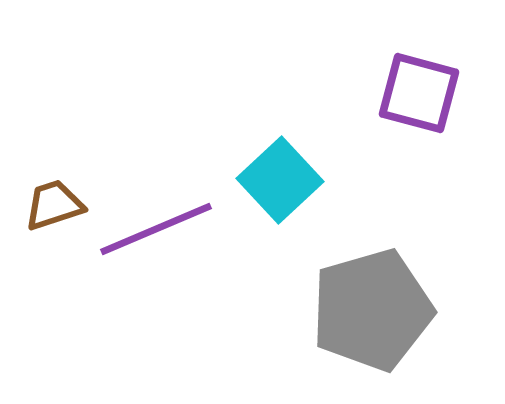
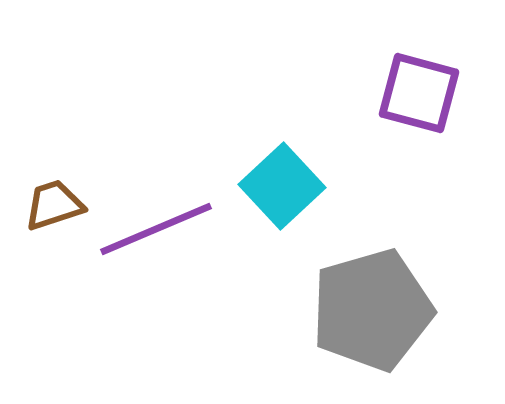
cyan square: moved 2 px right, 6 px down
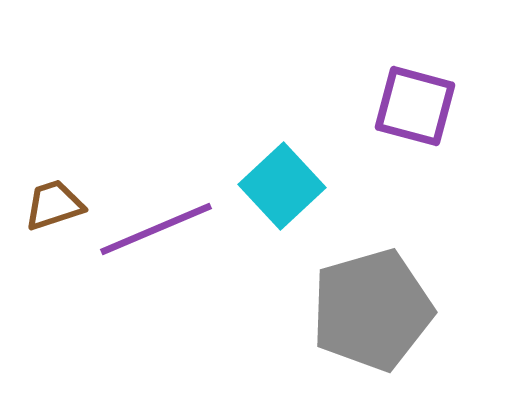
purple square: moved 4 px left, 13 px down
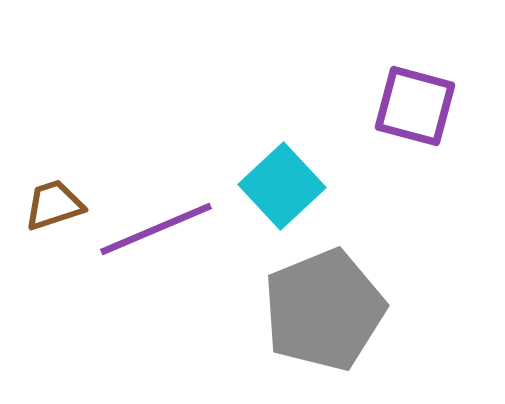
gray pentagon: moved 48 px left; rotated 6 degrees counterclockwise
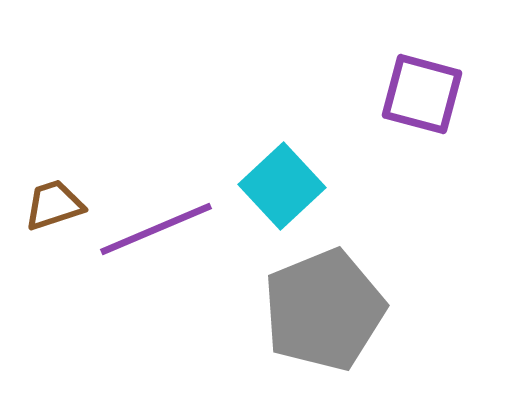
purple square: moved 7 px right, 12 px up
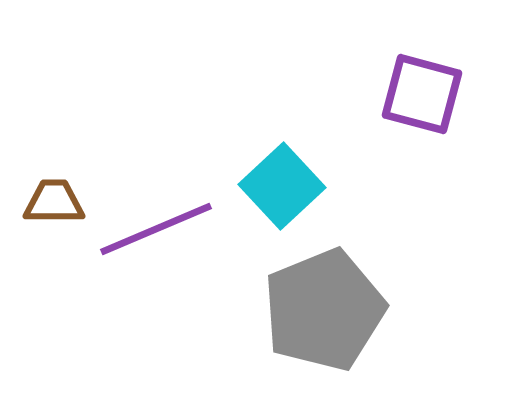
brown trapezoid: moved 3 px up; rotated 18 degrees clockwise
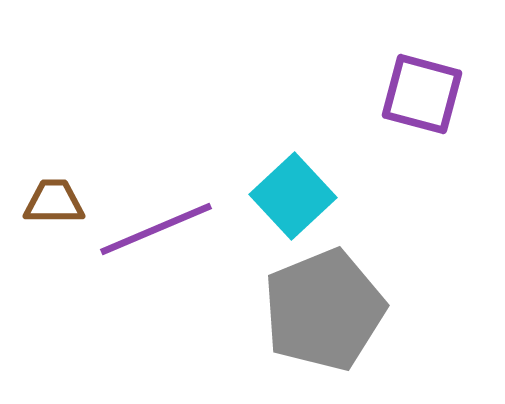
cyan square: moved 11 px right, 10 px down
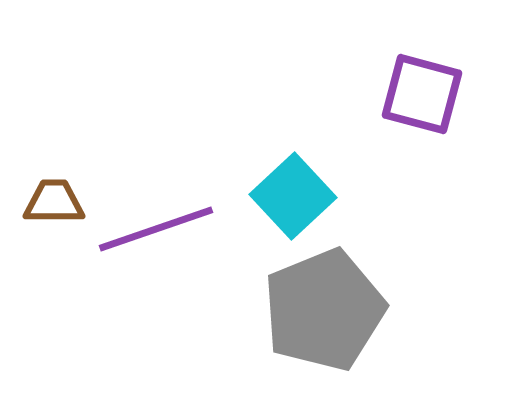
purple line: rotated 4 degrees clockwise
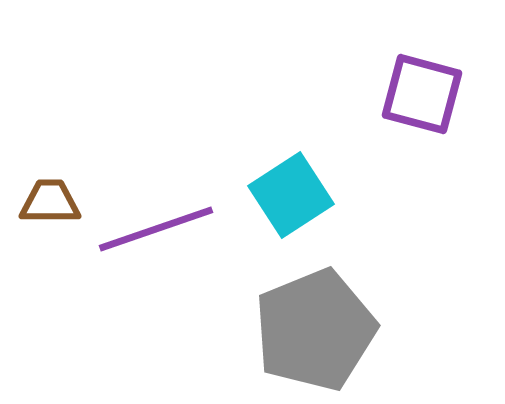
cyan square: moved 2 px left, 1 px up; rotated 10 degrees clockwise
brown trapezoid: moved 4 px left
gray pentagon: moved 9 px left, 20 px down
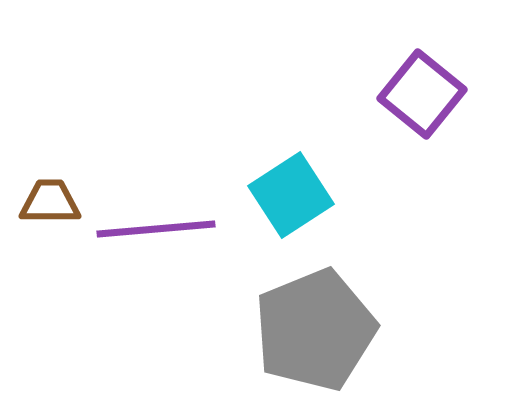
purple square: rotated 24 degrees clockwise
purple line: rotated 14 degrees clockwise
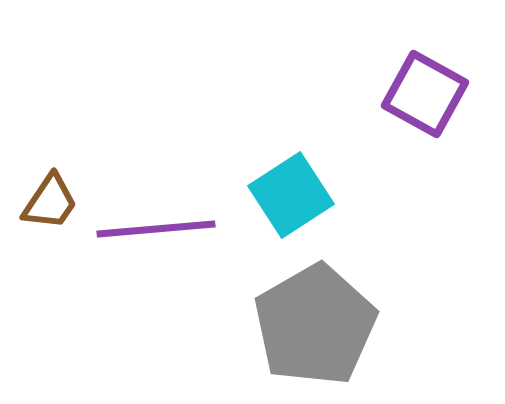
purple square: moved 3 px right; rotated 10 degrees counterclockwise
brown trapezoid: rotated 124 degrees clockwise
gray pentagon: moved 5 px up; rotated 8 degrees counterclockwise
